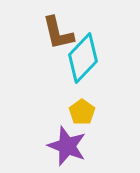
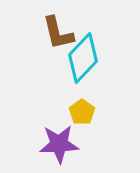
purple star: moved 8 px left, 2 px up; rotated 24 degrees counterclockwise
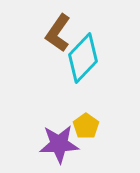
brown L-shape: rotated 48 degrees clockwise
yellow pentagon: moved 4 px right, 14 px down
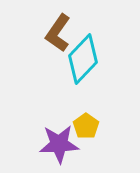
cyan diamond: moved 1 px down
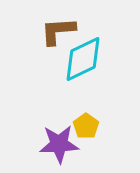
brown L-shape: moved 2 px up; rotated 51 degrees clockwise
cyan diamond: rotated 21 degrees clockwise
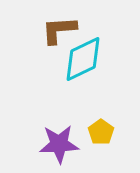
brown L-shape: moved 1 px right, 1 px up
yellow pentagon: moved 15 px right, 6 px down
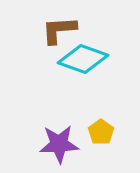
cyan diamond: rotated 45 degrees clockwise
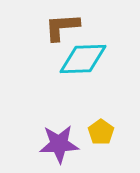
brown L-shape: moved 3 px right, 3 px up
cyan diamond: rotated 21 degrees counterclockwise
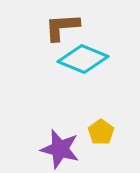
cyan diamond: rotated 24 degrees clockwise
purple star: moved 1 px right, 5 px down; rotated 18 degrees clockwise
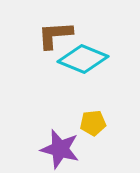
brown L-shape: moved 7 px left, 8 px down
yellow pentagon: moved 8 px left, 9 px up; rotated 30 degrees clockwise
